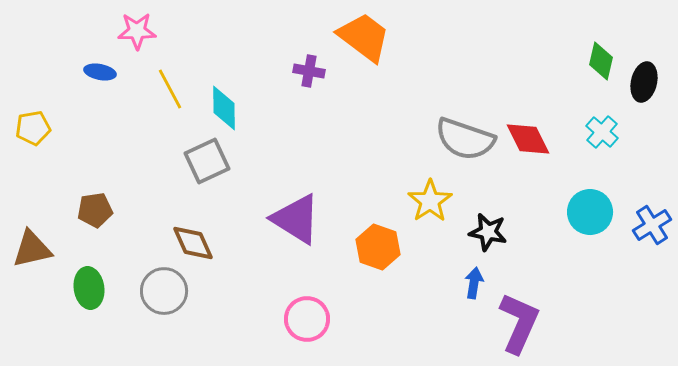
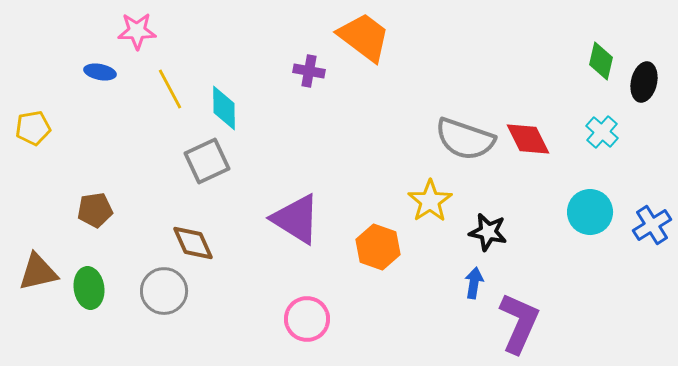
brown triangle: moved 6 px right, 23 px down
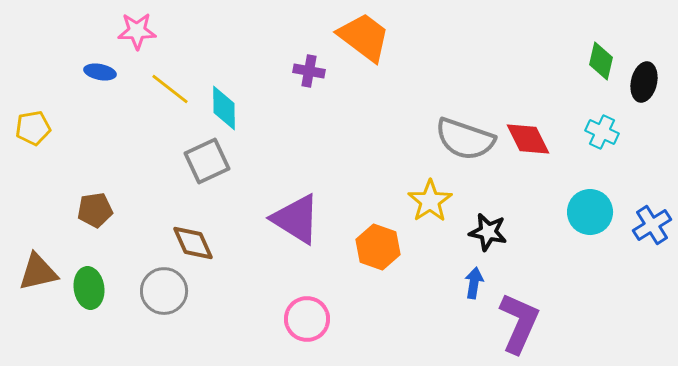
yellow line: rotated 24 degrees counterclockwise
cyan cross: rotated 16 degrees counterclockwise
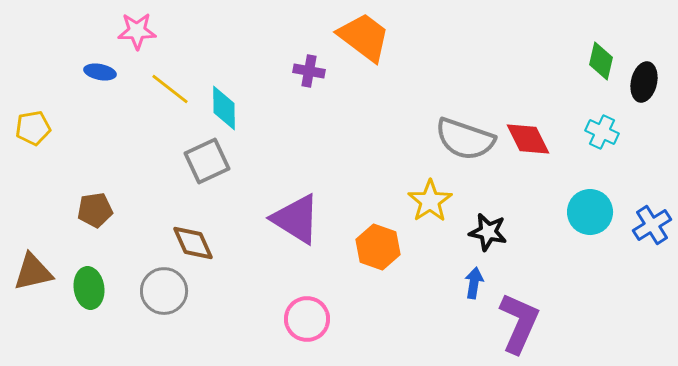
brown triangle: moved 5 px left
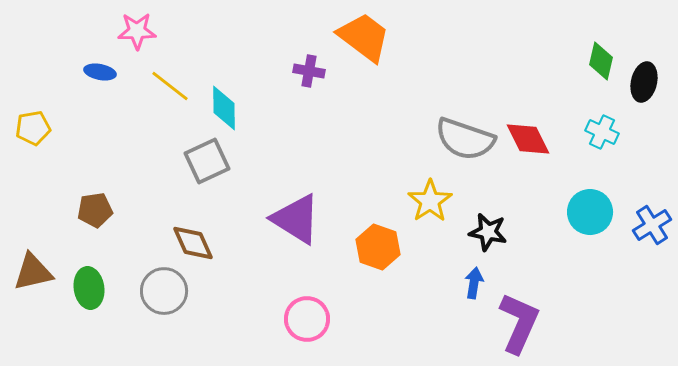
yellow line: moved 3 px up
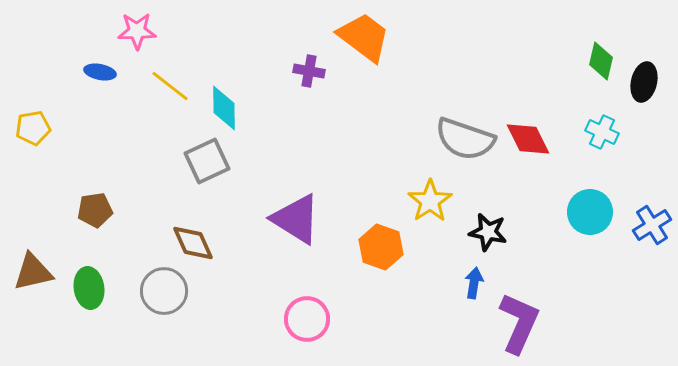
orange hexagon: moved 3 px right
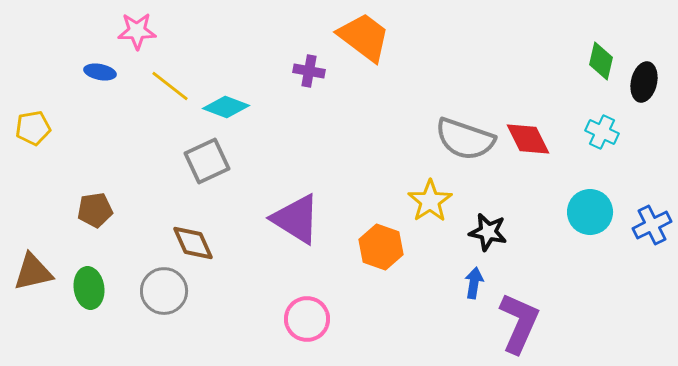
cyan diamond: moved 2 px right, 1 px up; rotated 69 degrees counterclockwise
blue cross: rotated 6 degrees clockwise
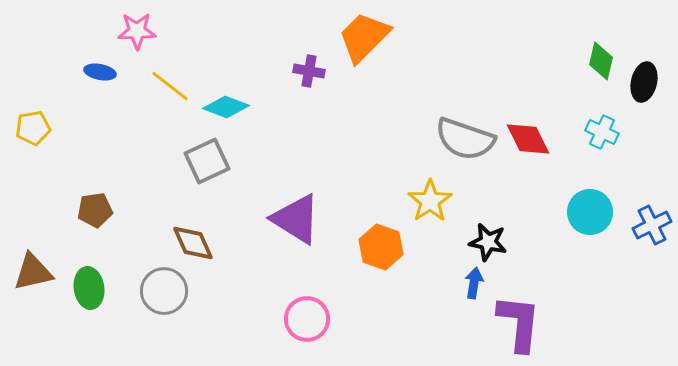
orange trapezoid: rotated 82 degrees counterclockwise
black star: moved 10 px down
purple L-shape: rotated 18 degrees counterclockwise
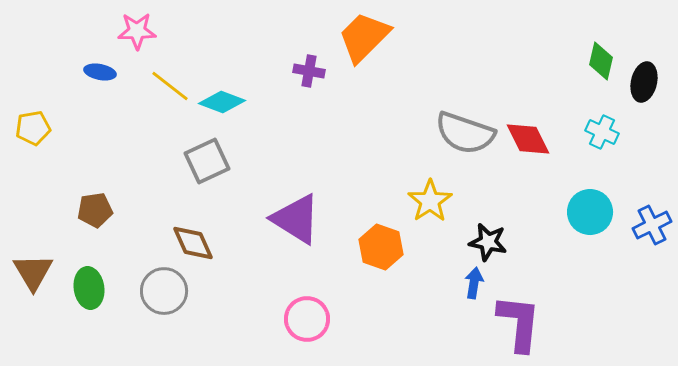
cyan diamond: moved 4 px left, 5 px up
gray semicircle: moved 6 px up
brown triangle: rotated 48 degrees counterclockwise
